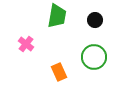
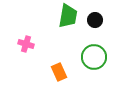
green trapezoid: moved 11 px right
pink cross: rotated 21 degrees counterclockwise
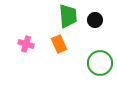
green trapezoid: rotated 15 degrees counterclockwise
green circle: moved 6 px right, 6 px down
orange rectangle: moved 28 px up
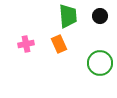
black circle: moved 5 px right, 4 px up
pink cross: rotated 28 degrees counterclockwise
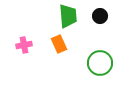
pink cross: moved 2 px left, 1 px down
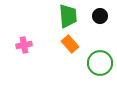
orange rectangle: moved 11 px right; rotated 18 degrees counterclockwise
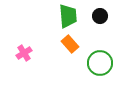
pink cross: moved 8 px down; rotated 21 degrees counterclockwise
